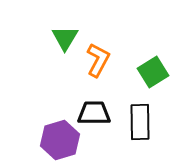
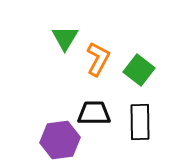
orange L-shape: moved 1 px up
green square: moved 14 px left, 2 px up; rotated 20 degrees counterclockwise
purple hexagon: rotated 9 degrees clockwise
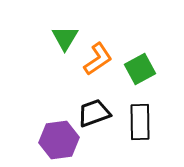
orange L-shape: rotated 28 degrees clockwise
green square: moved 1 px right, 1 px up; rotated 24 degrees clockwise
black trapezoid: rotated 20 degrees counterclockwise
purple hexagon: moved 1 px left
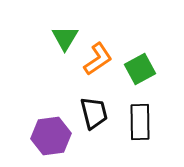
black trapezoid: rotated 96 degrees clockwise
purple hexagon: moved 8 px left, 4 px up
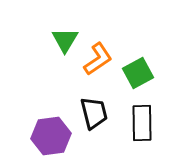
green triangle: moved 2 px down
green square: moved 2 px left, 4 px down
black rectangle: moved 2 px right, 1 px down
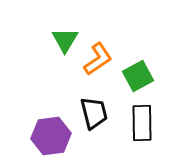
green square: moved 3 px down
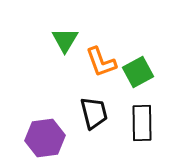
orange L-shape: moved 3 px right, 3 px down; rotated 104 degrees clockwise
green square: moved 4 px up
purple hexagon: moved 6 px left, 2 px down
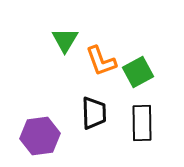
orange L-shape: moved 1 px up
black trapezoid: rotated 12 degrees clockwise
purple hexagon: moved 5 px left, 2 px up
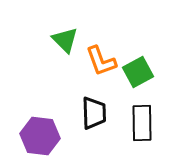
green triangle: rotated 16 degrees counterclockwise
purple hexagon: rotated 15 degrees clockwise
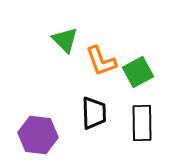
purple hexagon: moved 2 px left, 1 px up
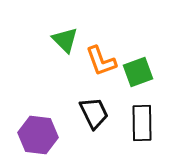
green square: rotated 8 degrees clockwise
black trapezoid: rotated 24 degrees counterclockwise
